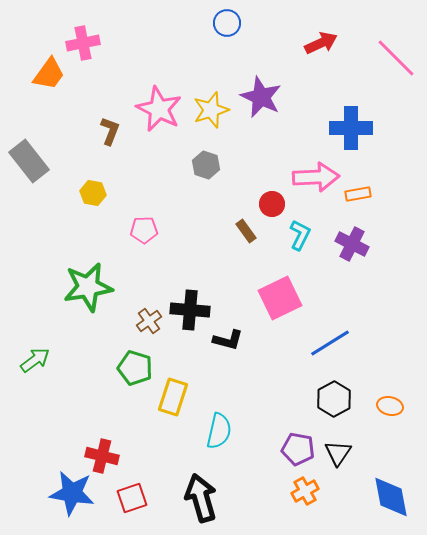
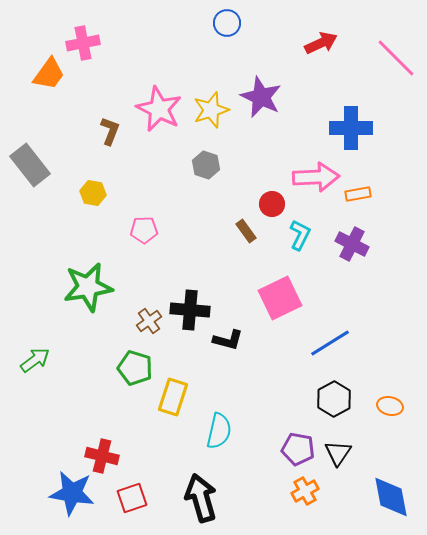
gray rectangle: moved 1 px right, 4 px down
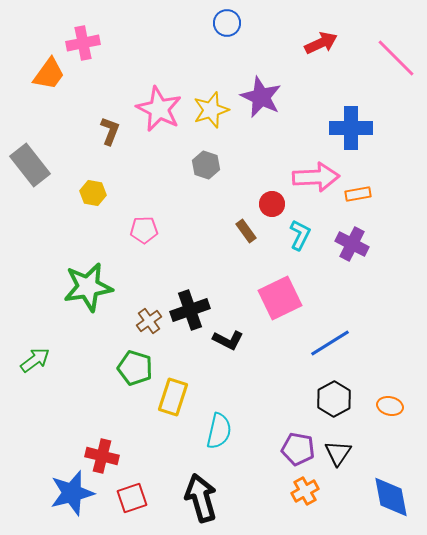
black cross: rotated 24 degrees counterclockwise
black L-shape: rotated 12 degrees clockwise
blue star: rotated 24 degrees counterclockwise
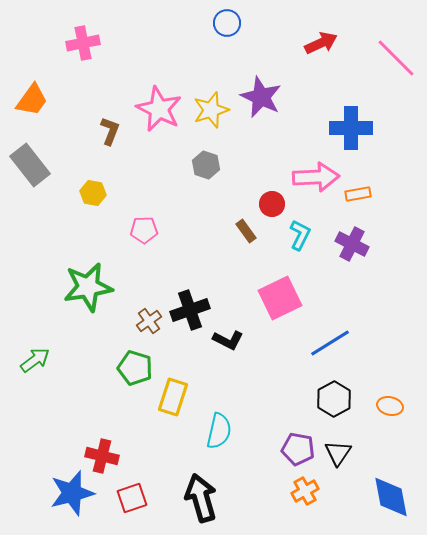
orange trapezoid: moved 17 px left, 26 px down
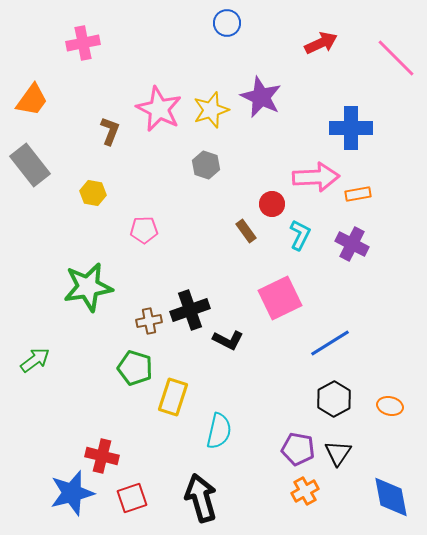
brown cross: rotated 25 degrees clockwise
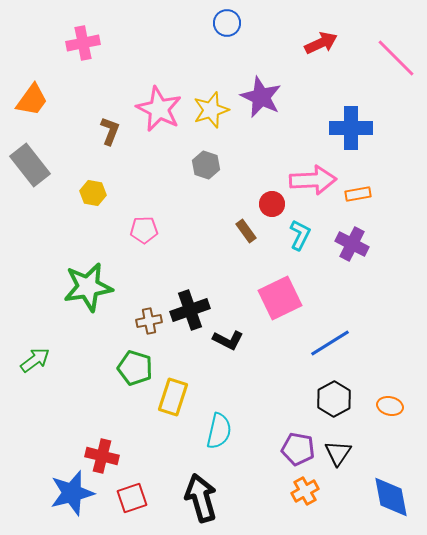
pink arrow: moved 3 px left, 3 px down
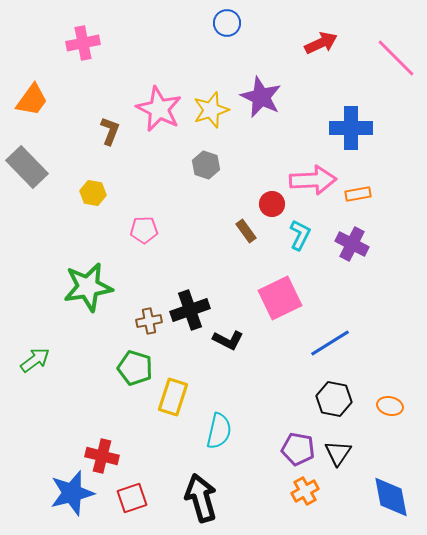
gray rectangle: moved 3 px left, 2 px down; rotated 6 degrees counterclockwise
black hexagon: rotated 20 degrees counterclockwise
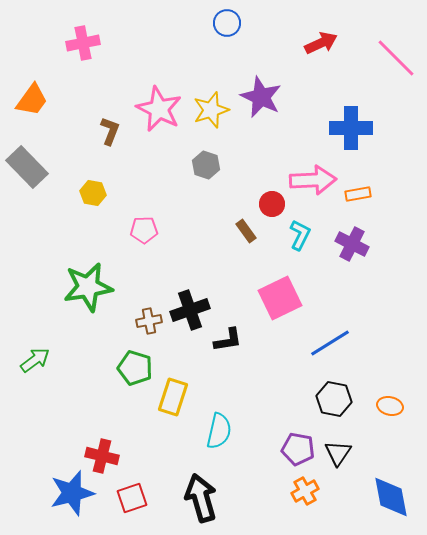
black L-shape: rotated 36 degrees counterclockwise
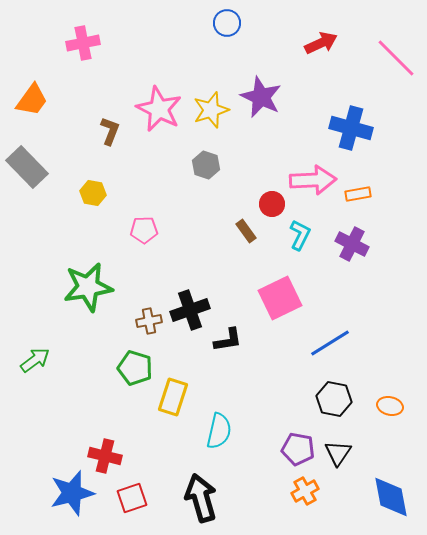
blue cross: rotated 15 degrees clockwise
red cross: moved 3 px right
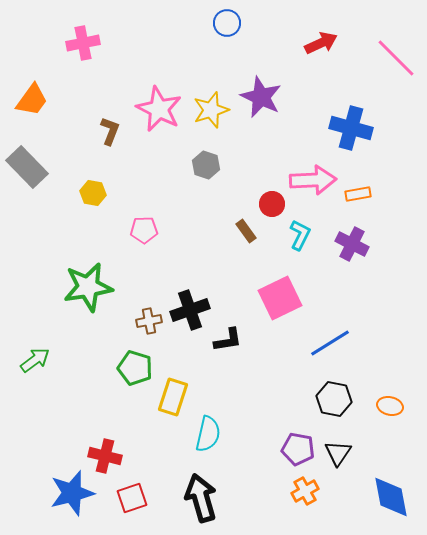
cyan semicircle: moved 11 px left, 3 px down
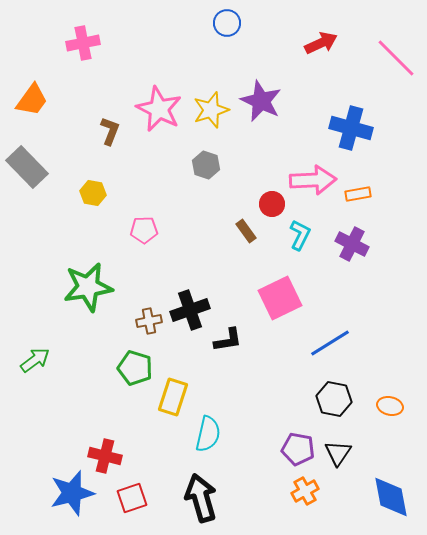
purple star: moved 4 px down
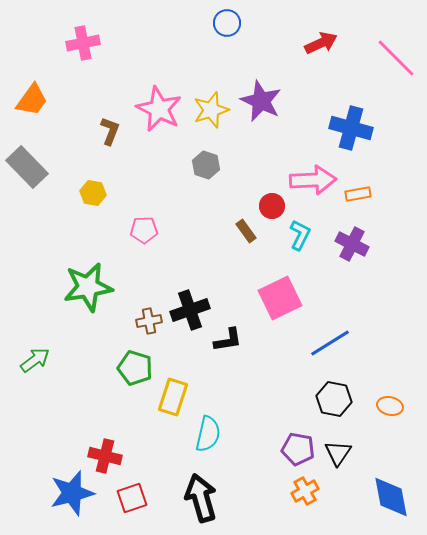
red circle: moved 2 px down
